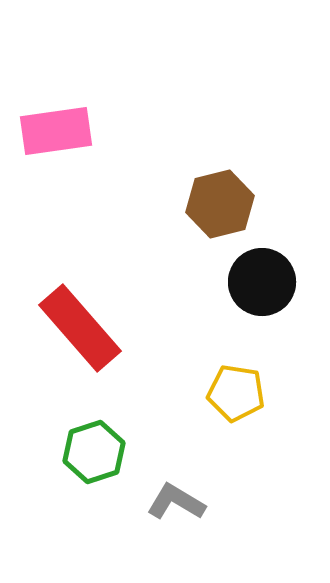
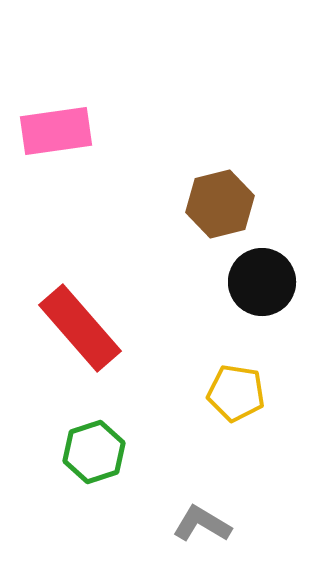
gray L-shape: moved 26 px right, 22 px down
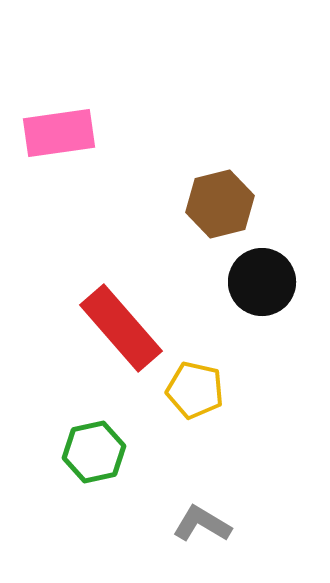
pink rectangle: moved 3 px right, 2 px down
red rectangle: moved 41 px right
yellow pentagon: moved 41 px left, 3 px up; rotated 4 degrees clockwise
green hexagon: rotated 6 degrees clockwise
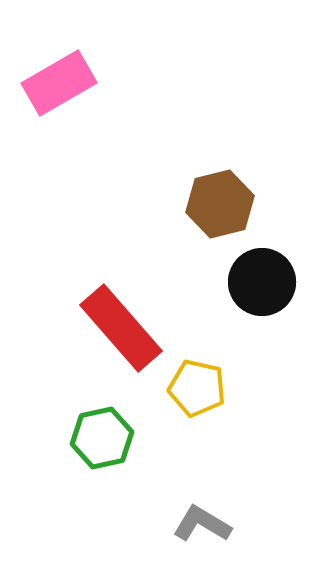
pink rectangle: moved 50 px up; rotated 22 degrees counterclockwise
yellow pentagon: moved 2 px right, 2 px up
green hexagon: moved 8 px right, 14 px up
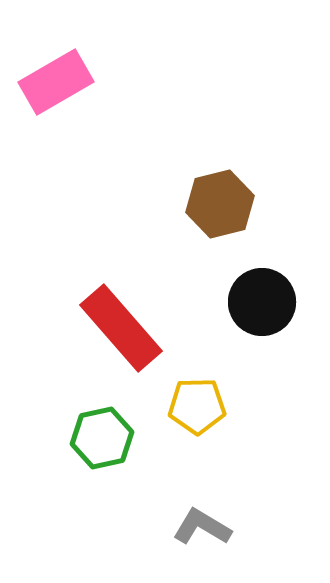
pink rectangle: moved 3 px left, 1 px up
black circle: moved 20 px down
yellow pentagon: moved 18 px down; rotated 14 degrees counterclockwise
gray L-shape: moved 3 px down
